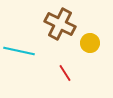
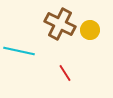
yellow circle: moved 13 px up
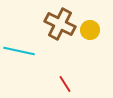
red line: moved 11 px down
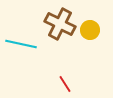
cyan line: moved 2 px right, 7 px up
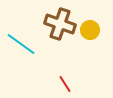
brown cross: rotated 8 degrees counterclockwise
cyan line: rotated 24 degrees clockwise
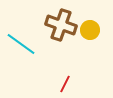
brown cross: moved 1 px right, 1 px down
red line: rotated 60 degrees clockwise
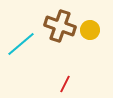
brown cross: moved 1 px left, 1 px down
cyan line: rotated 76 degrees counterclockwise
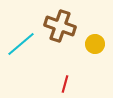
yellow circle: moved 5 px right, 14 px down
red line: rotated 12 degrees counterclockwise
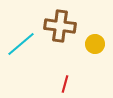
brown cross: rotated 12 degrees counterclockwise
